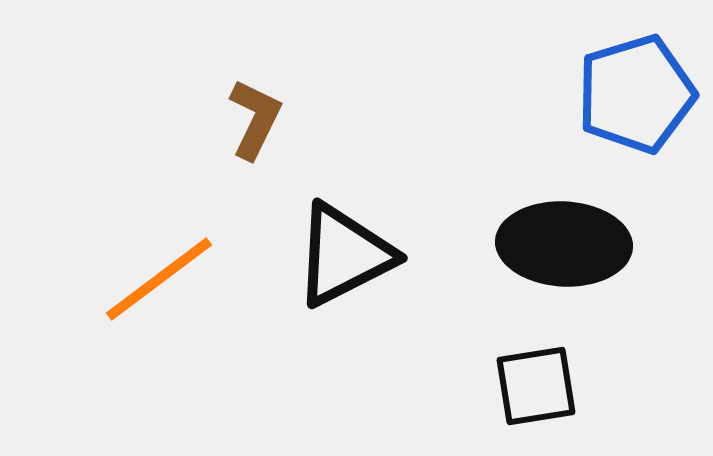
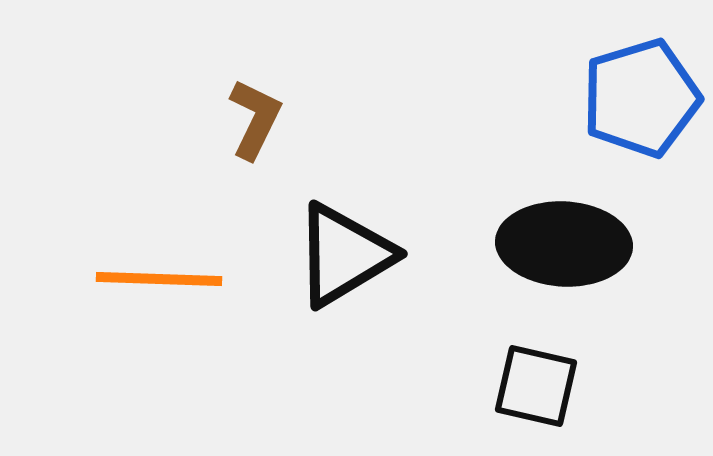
blue pentagon: moved 5 px right, 4 px down
black triangle: rotated 4 degrees counterclockwise
orange line: rotated 39 degrees clockwise
black square: rotated 22 degrees clockwise
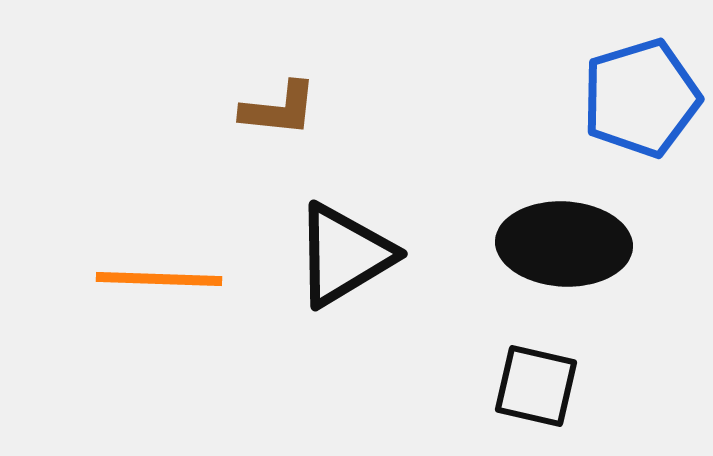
brown L-shape: moved 24 px right, 10 px up; rotated 70 degrees clockwise
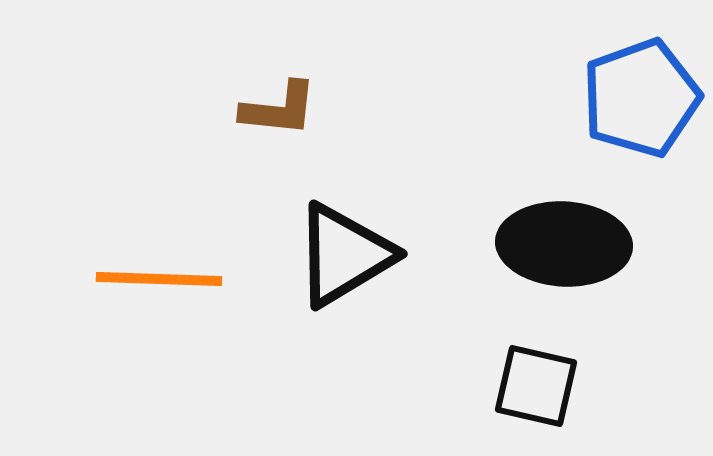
blue pentagon: rotated 3 degrees counterclockwise
